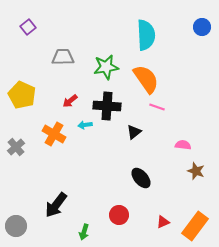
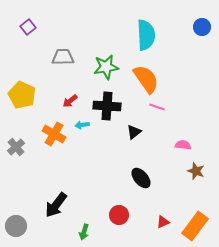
cyan arrow: moved 3 px left
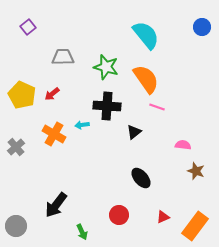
cyan semicircle: rotated 36 degrees counterclockwise
green star: rotated 25 degrees clockwise
red arrow: moved 18 px left, 7 px up
red triangle: moved 5 px up
green arrow: moved 2 px left; rotated 42 degrees counterclockwise
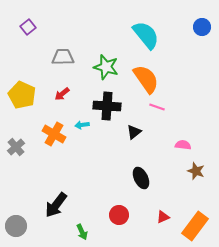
red arrow: moved 10 px right
black ellipse: rotated 15 degrees clockwise
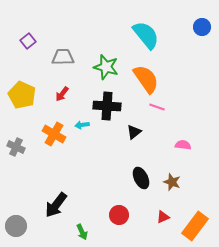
purple square: moved 14 px down
red arrow: rotated 14 degrees counterclockwise
gray cross: rotated 24 degrees counterclockwise
brown star: moved 24 px left, 11 px down
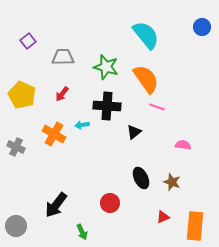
red circle: moved 9 px left, 12 px up
orange rectangle: rotated 32 degrees counterclockwise
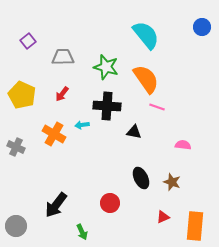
black triangle: rotated 49 degrees clockwise
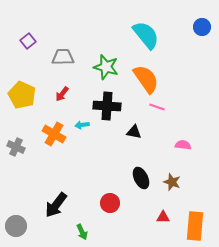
red triangle: rotated 24 degrees clockwise
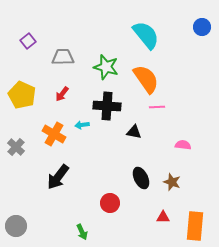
pink line: rotated 21 degrees counterclockwise
gray cross: rotated 18 degrees clockwise
black arrow: moved 2 px right, 28 px up
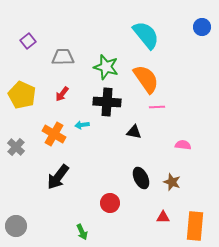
black cross: moved 4 px up
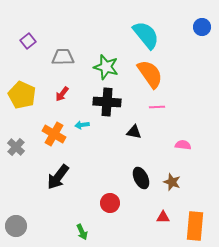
orange semicircle: moved 4 px right, 5 px up
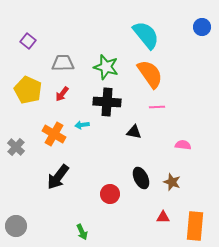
purple square: rotated 14 degrees counterclockwise
gray trapezoid: moved 6 px down
yellow pentagon: moved 6 px right, 5 px up
red circle: moved 9 px up
